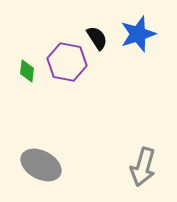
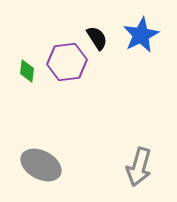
blue star: moved 3 px right, 1 px down; rotated 9 degrees counterclockwise
purple hexagon: rotated 18 degrees counterclockwise
gray arrow: moved 4 px left
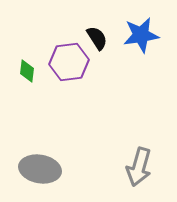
blue star: rotated 18 degrees clockwise
purple hexagon: moved 2 px right
gray ellipse: moved 1 px left, 4 px down; rotated 18 degrees counterclockwise
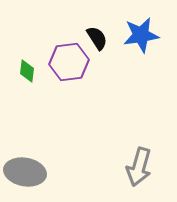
gray ellipse: moved 15 px left, 3 px down
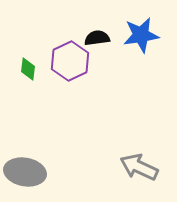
black semicircle: rotated 65 degrees counterclockwise
purple hexagon: moved 1 px right, 1 px up; rotated 18 degrees counterclockwise
green diamond: moved 1 px right, 2 px up
gray arrow: rotated 99 degrees clockwise
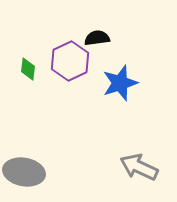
blue star: moved 21 px left, 48 px down; rotated 9 degrees counterclockwise
gray ellipse: moved 1 px left
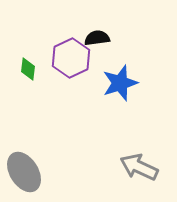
purple hexagon: moved 1 px right, 3 px up
gray ellipse: rotated 48 degrees clockwise
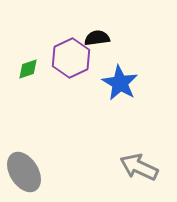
green diamond: rotated 65 degrees clockwise
blue star: rotated 24 degrees counterclockwise
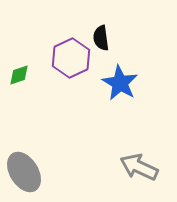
black semicircle: moved 4 px right; rotated 90 degrees counterclockwise
green diamond: moved 9 px left, 6 px down
